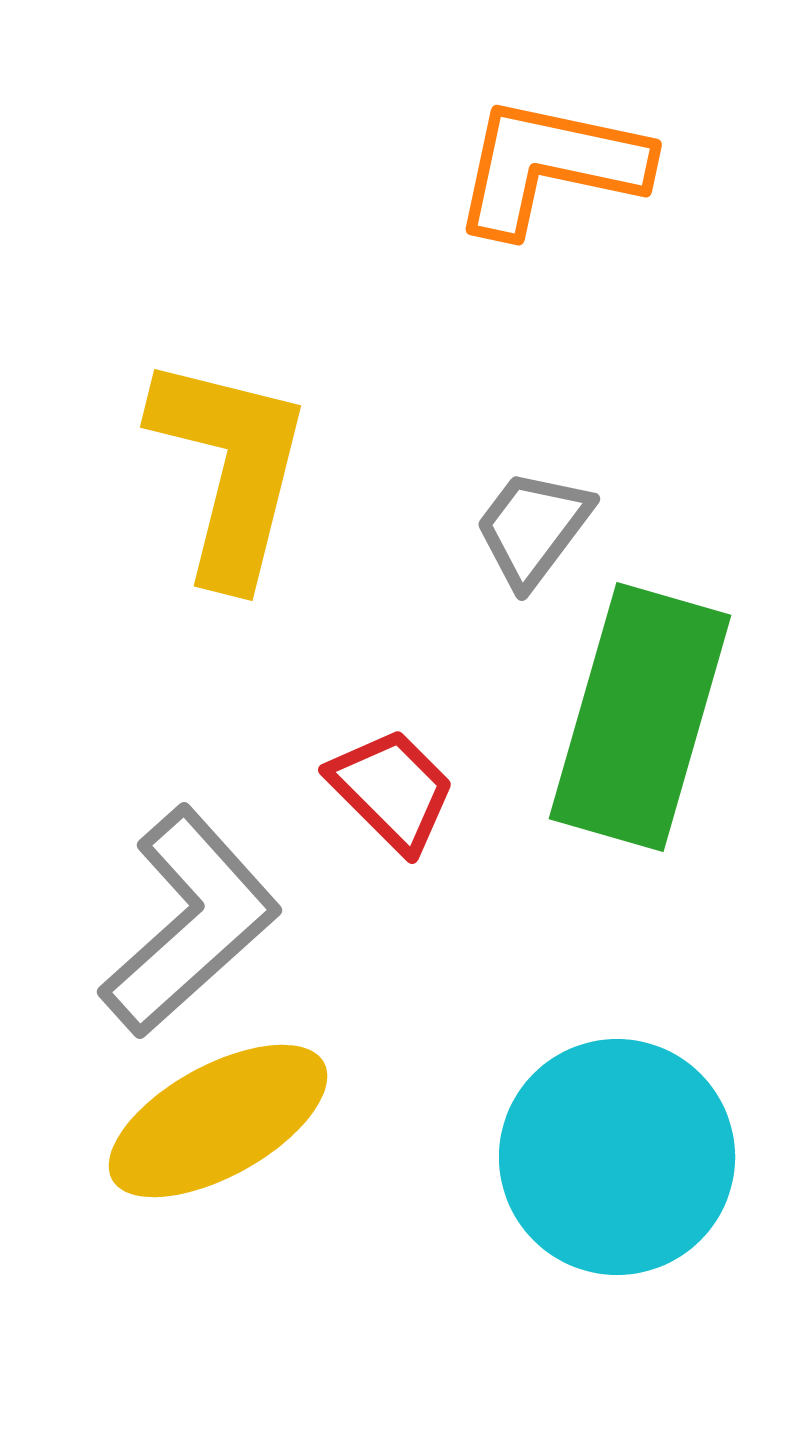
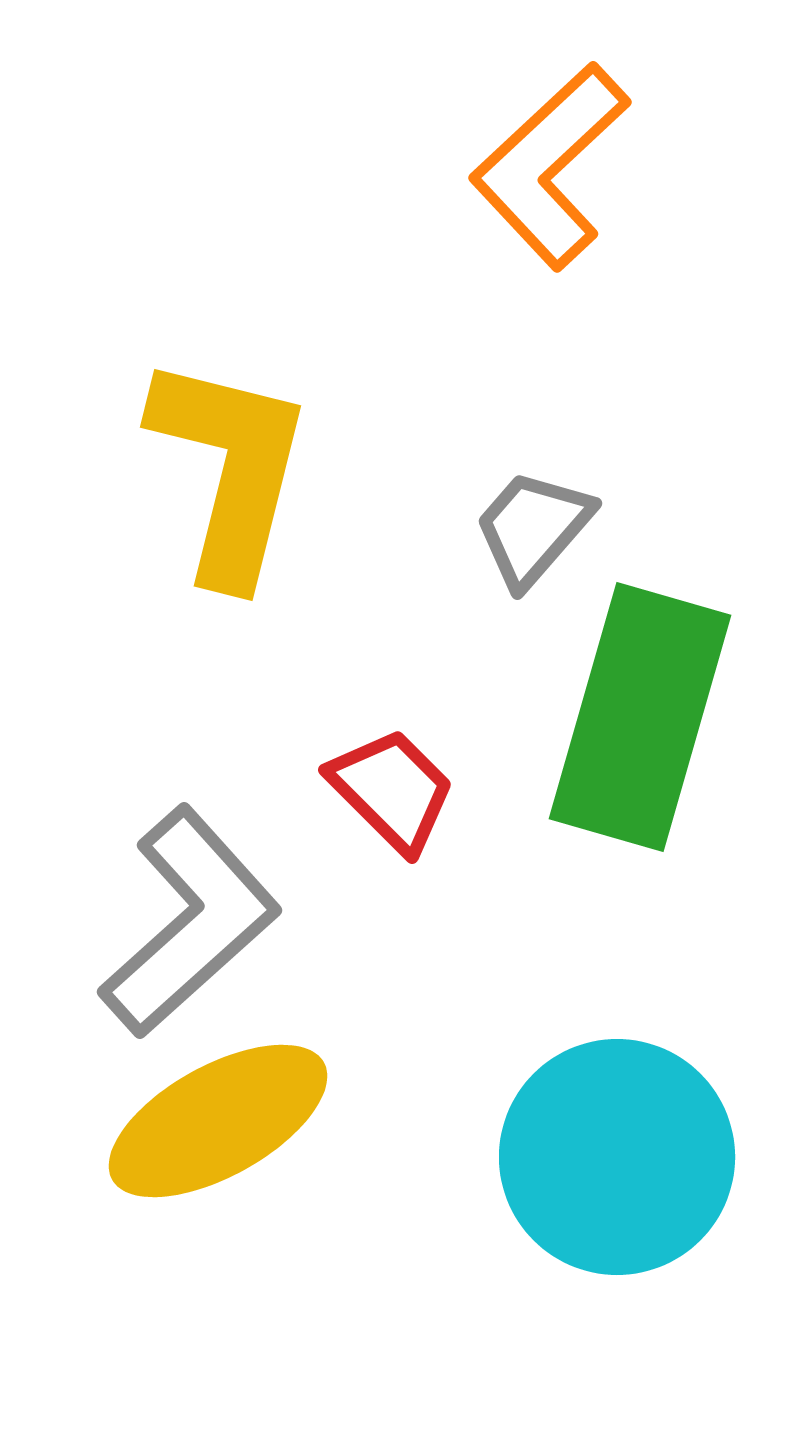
orange L-shape: rotated 55 degrees counterclockwise
gray trapezoid: rotated 4 degrees clockwise
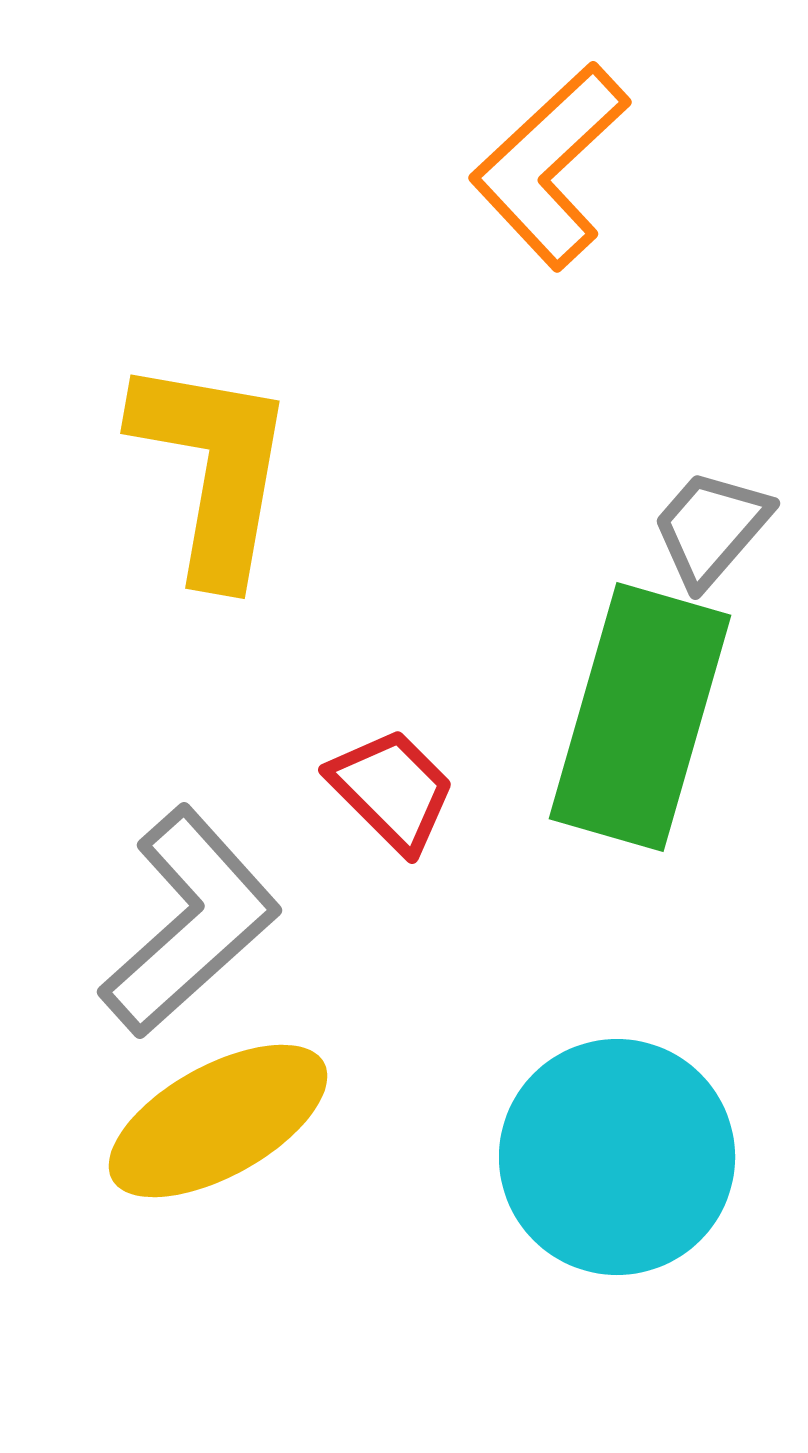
yellow L-shape: moved 17 px left; rotated 4 degrees counterclockwise
gray trapezoid: moved 178 px right
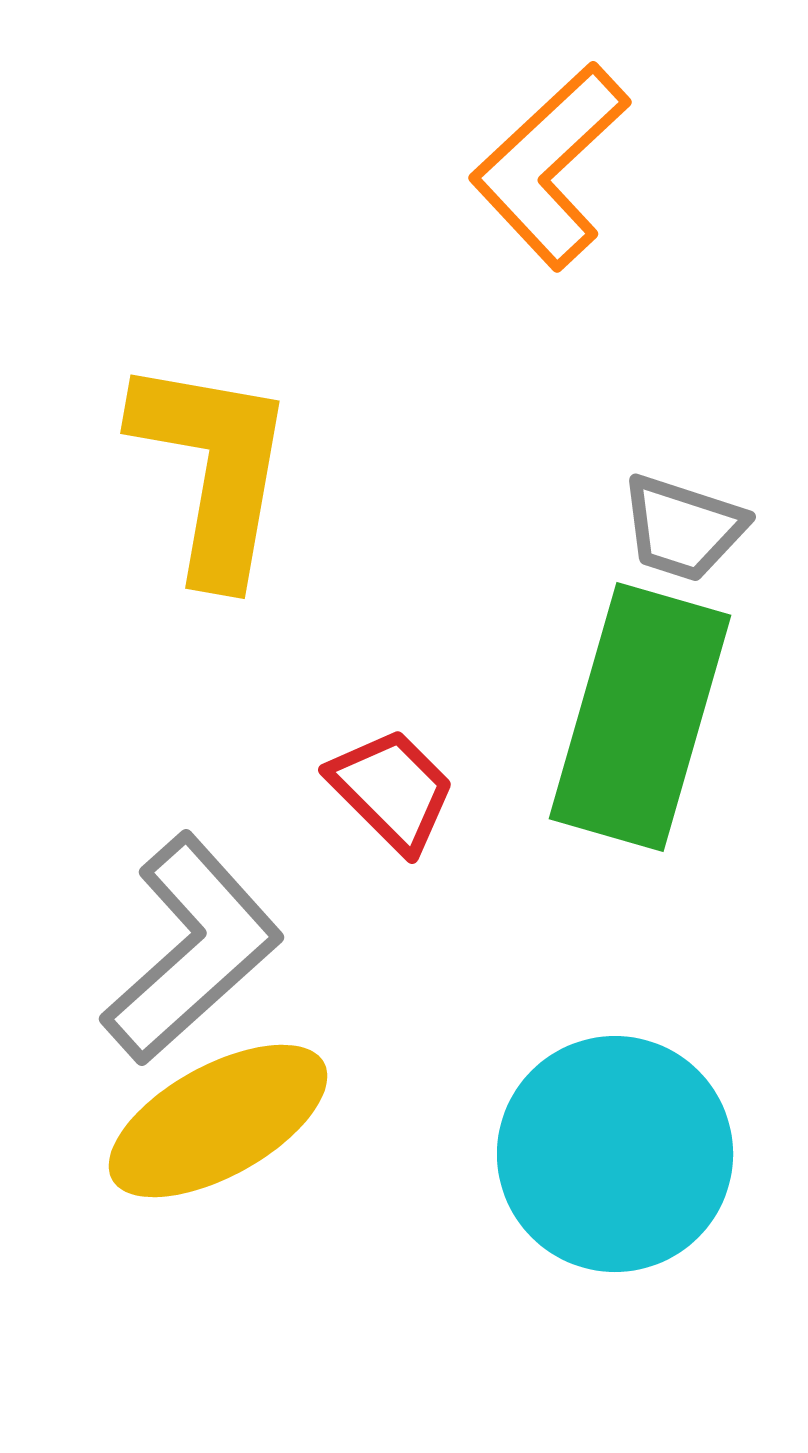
gray trapezoid: moved 28 px left; rotated 113 degrees counterclockwise
gray L-shape: moved 2 px right, 27 px down
cyan circle: moved 2 px left, 3 px up
